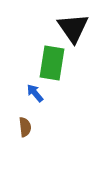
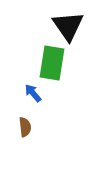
black triangle: moved 5 px left, 2 px up
blue arrow: moved 2 px left
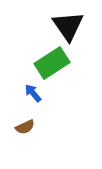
green rectangle: rotated 48 degrees clockwise
brown semicircle: rotated 72 degrees clockwise
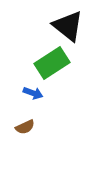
black triangle: rotated 16 degrees counterclockwise
blue arrow: rotated 150 degrees clockwise
